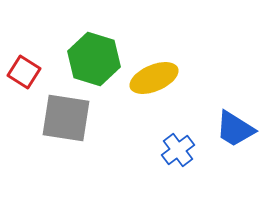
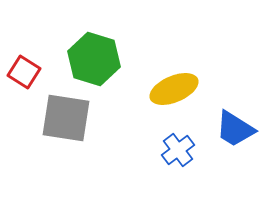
yellow ellipse: moved 20 px right, 11 px down
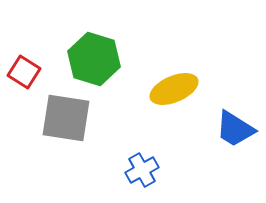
blue cross: moved 36 px left, 20 px down; rotated 8 degrees clockwise
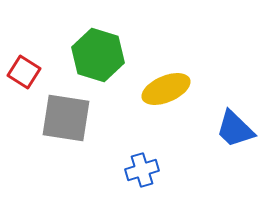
green hexagon: moved 4 px right, 4 px up
yellow ellipse: moved 8 px left
blue trapezoid: rotated 12 degrees clockwise
blue cross: rotated 12 degrees clockwise
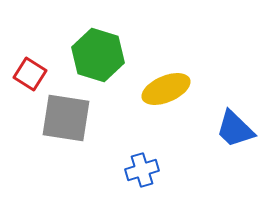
red square: moved 6 px right, 2 px down
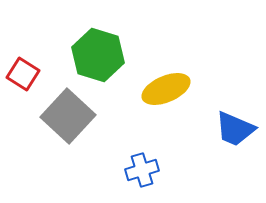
red square: moved 7 px left
gray square: moved 2 px right, 2 px up; rotated 34 degrees clockwise
blue trapezoid: rotated 21 degrees counterclockwise
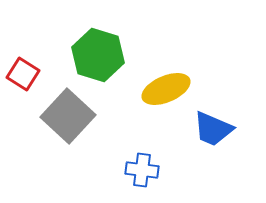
blue trapezoid: moved 22 px left
blue cross: rotated 24 degrees clockwise
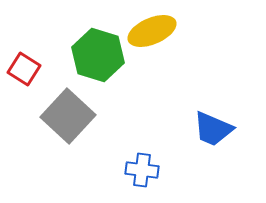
red square: moved 1 px right, 5 px up
yellow ellipse: moved 14 px left, 58 px up
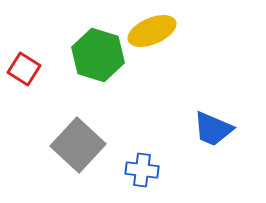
gray square: moved 10 px right, 29 px down
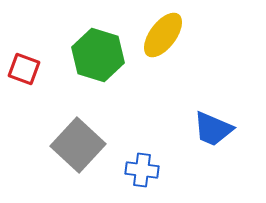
yellow ellipse: moved 11 px right, 4 px down; rotated 30 degrees counterclockwise
red square: rotated 12 degrees counterclockwise
